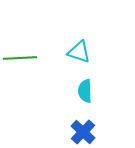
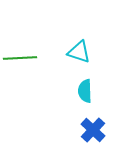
blue cross: moved 10 px right, 2 px up
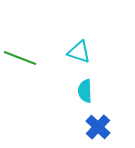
green line: rotated 24 degrees clockwise
blue cross: moved 5 px right, 3 px up
